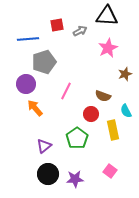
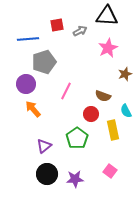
orange arrow: moved 2 px left, 1 px down
black circle: moved 1 px left
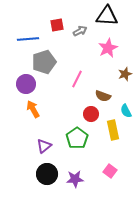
pink line: moved 11 px right, 12 px up
orange arrow: rotated 12 degrees clockwise
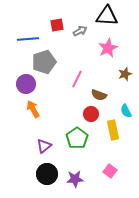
brown semicircle: moved 4 px left, 1 px up
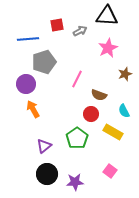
cyan semicircle: moved 2 px left
yellow rectangle: moved 2 px down; rotated 48 degrees counterclockwise
purple star: moved 3 px down
